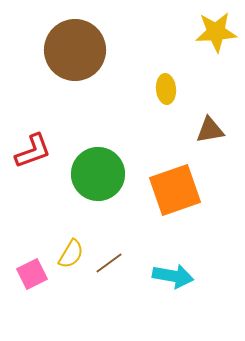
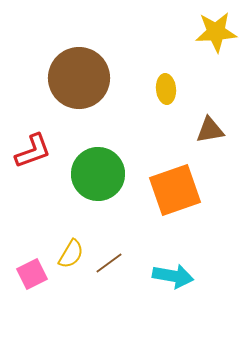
brown circle: moved 4 px right, 28 px down
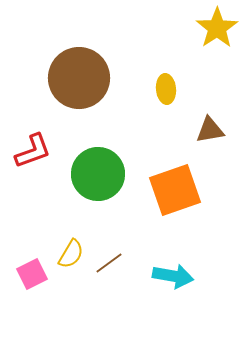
yellow star: moved 1 px right, 4 px up; rotated 30 degrees counterclockwise
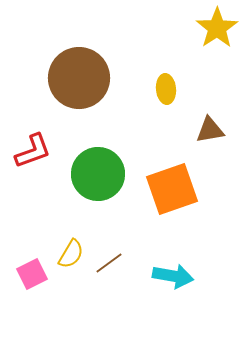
orange square: moved 3 px left, 1 px up
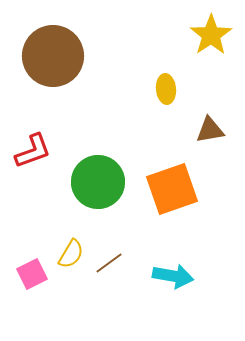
yellow star: moved 6 px left, 7 px down
brown circle: moved 26 px left, 22 px up
green circle: moved 8 px down
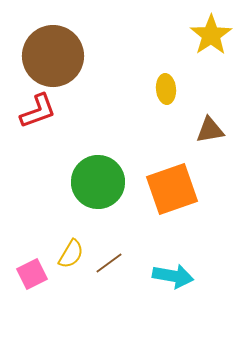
red L-shape: moved 5 px right, 40 px up
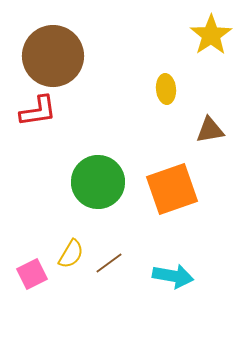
red L-shape: rotated 12 degrees clockwise
